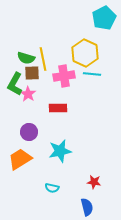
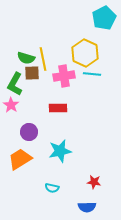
pink star: moved 17 px left, 11 px down
blue semicircle: rotated 102 degrees clockwise
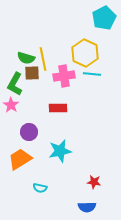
cyan semicircle: moved 12 px left
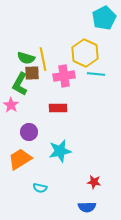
cyan line: moved 4 px right
green L-shape: moved 5 px right
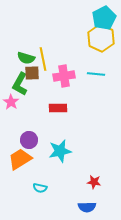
yellow hexagon: moved 16 px right, 15 px up
pink star: moved 3 px up
purple circle: moved 8 px down
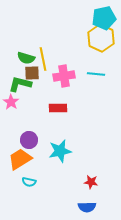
cyan pentagon: rotated 15 degrees clockwise
green L-shape: rotated 75 degrees clockwise
red star: moved 3 px left
cyan semicircle: moved 11 px left, 6 px up
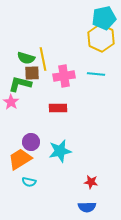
purple circle: moved 2 px right, 2 px down
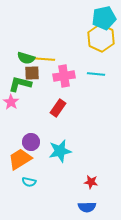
yellow line: rotated 75 degrees counterclockwise
red rectangle: rotated 54 degrees counterclockwise
